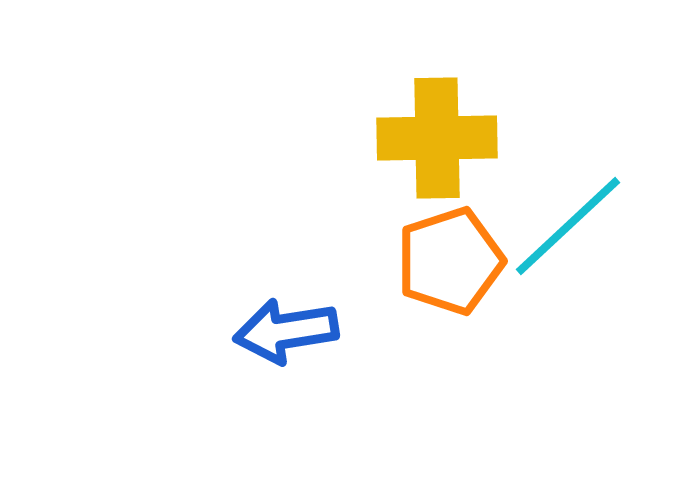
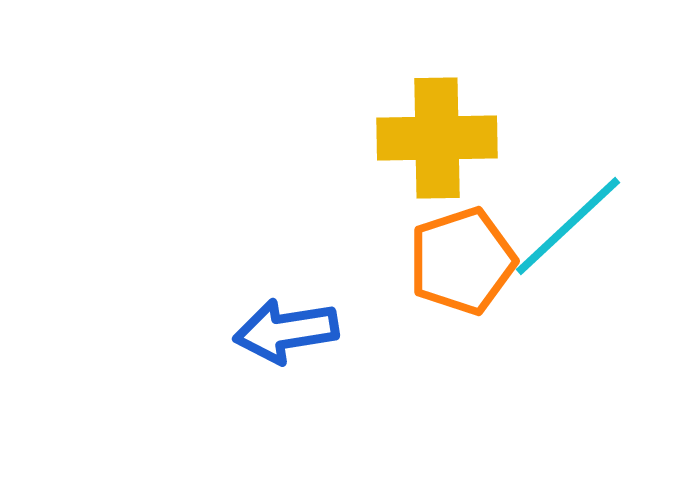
orange pentagon: moved 12 px right
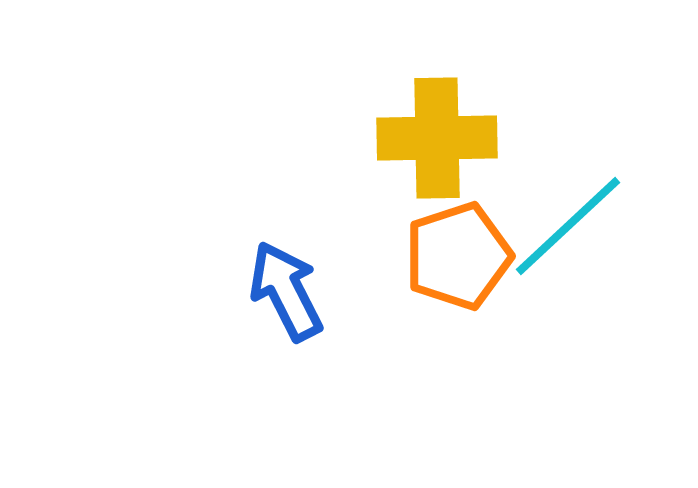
orange pentagon: moved 4 px left, 5 px up
blue arrow: moved 40 px up; rotated 72 degrees clockwise
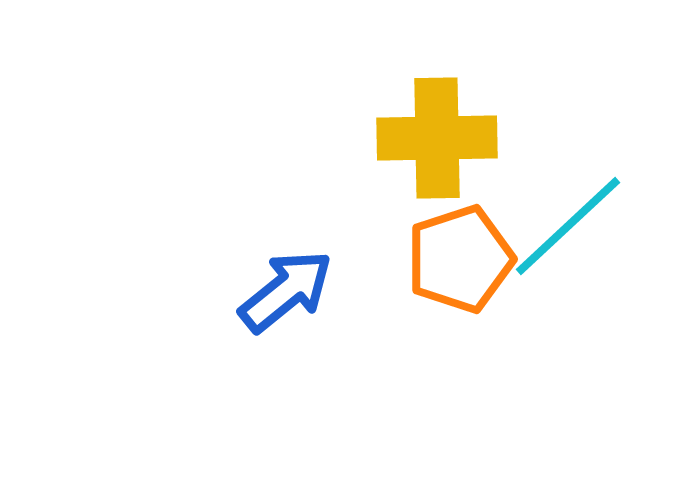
orange pentagon: moved 2 px right, 3 px down
blue arrow: rotated 78 degrees clockwise
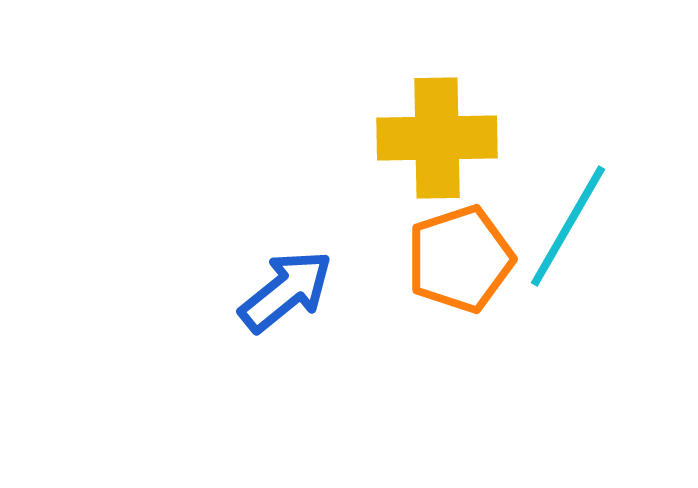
cyan line: rotated 17 degrees counterclockwise
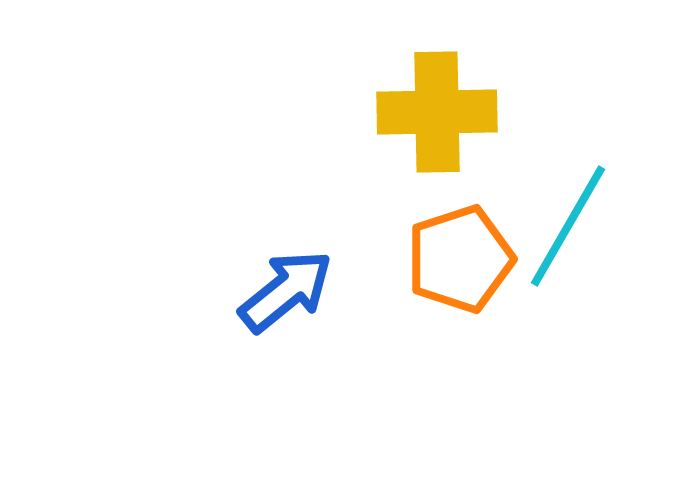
yellow cross: moved 26 px up
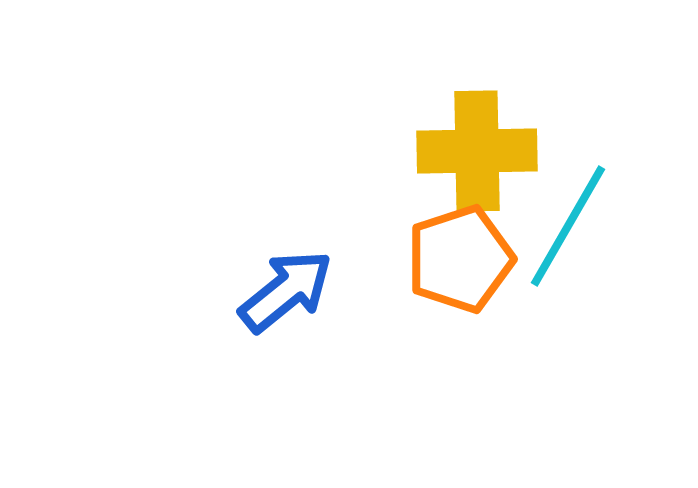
yellow cross: moved 40 px right, 39 px down
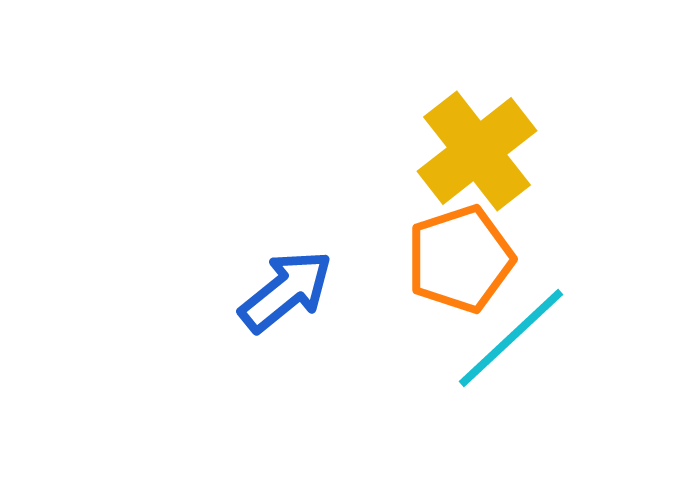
yellow cross: rotated 37 degrees counterclockwise
cyan line: moved 57 px left, 112 px down; rotated 17 degrees clockwise
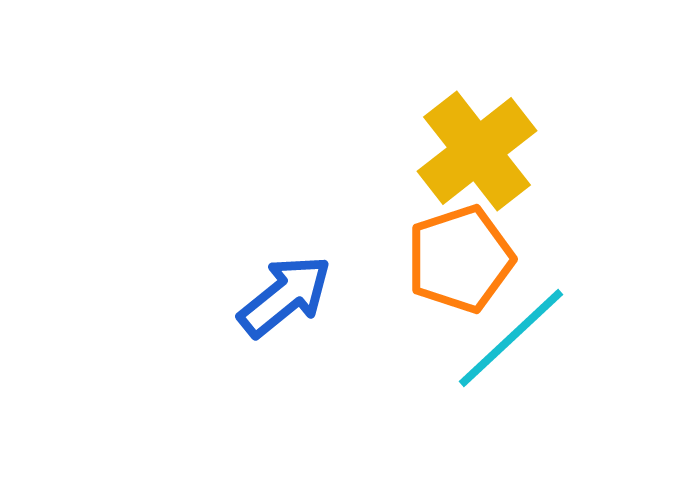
blue arrow: moved 1 px left, 5 px down
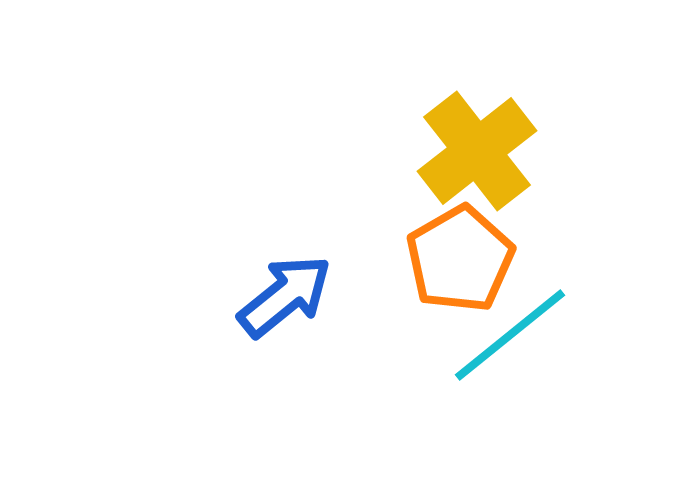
orange pentagon: rotated 12 degrees counterclockwise
cyan line: moved 1 px left, 3 px up; rotated 4 degrees clockwise
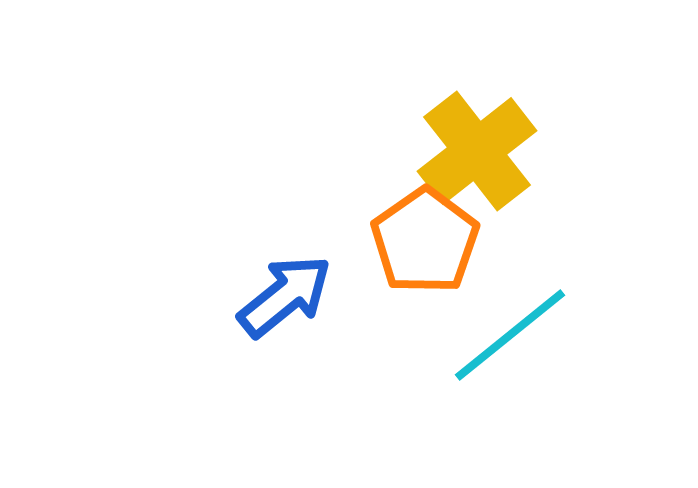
orange pentagon: moved 35 px left, 18 px up; rotated 5 degrees counterclockwise
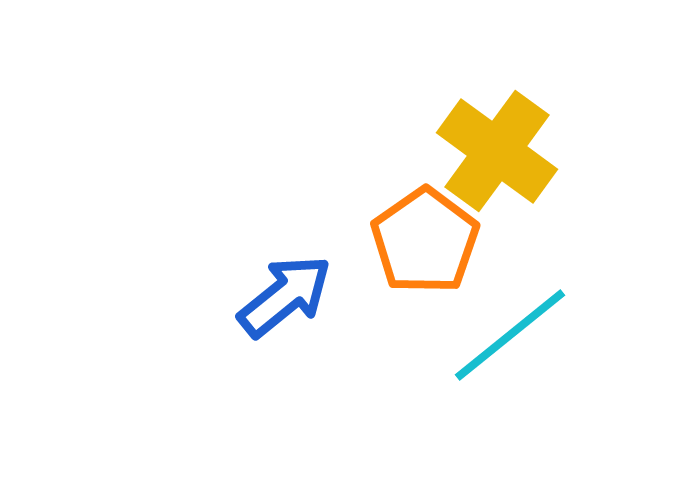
yellow cross: moved 20 px right; rotated 16 degrees counterclockwise
